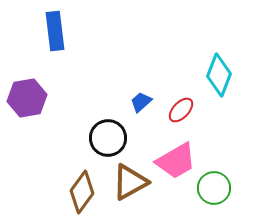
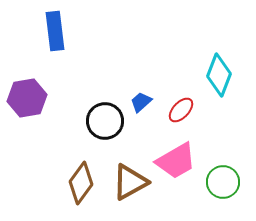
black circle: moved 3 px left, 17 px up
green circle: moved 9 px right, 6 px up
brown diamond: moved 1 px left, 9 px up
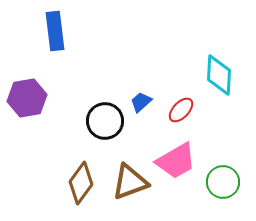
cyan diamond: rotated 18 degrees counterclockwise
brown triangle: rotated 9 degrees clockwise
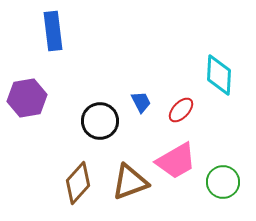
blue rectangle: moved 2 px left
blue trapezoid: rotated 105 degrees clockwise
black circle: moved 5 px left
brown diamond: moved 3 px left; rotated 6 degrees clockwise
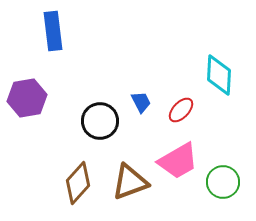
pink trapezoid: moved 2 px right
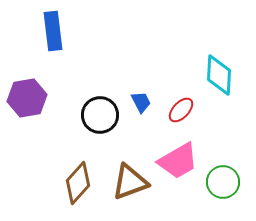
black circle: moved 6 px up
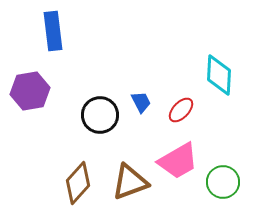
purple hexagon: moved 3 px right, 7 px up
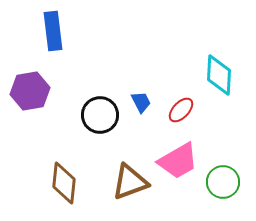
brown diamond: moved 14 px left; rotated 36 degrees counterclockwise
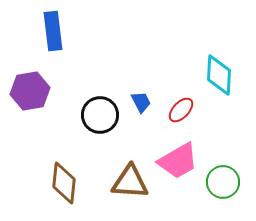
brown triangle: rotated 24 degrees clockwise
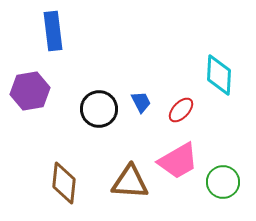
black circle: moved 1 px left, 6 px up
